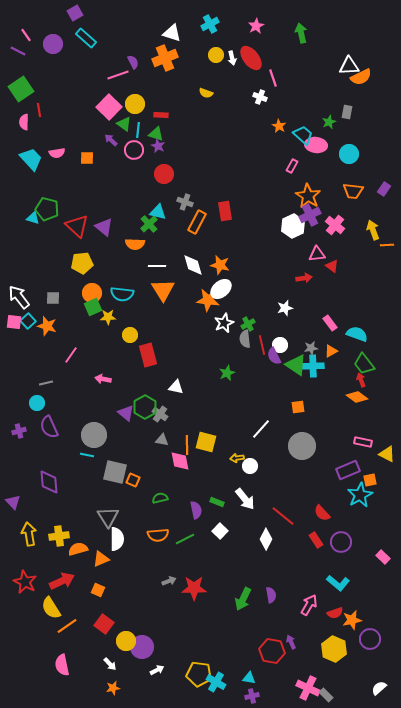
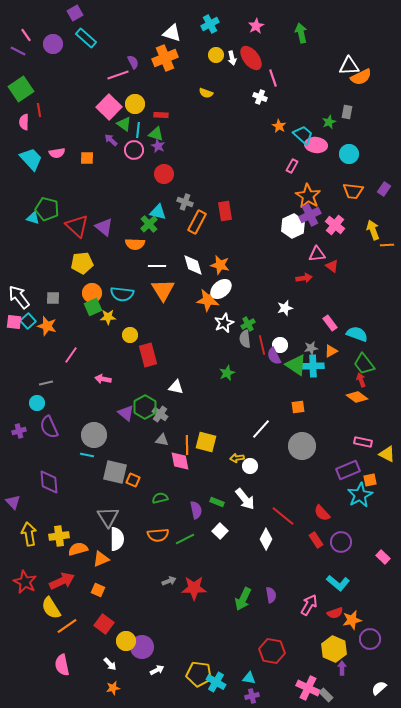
purple arrow at (291, 642): moved 51 px right, 26 px down; rotated 24 degrees clockwise
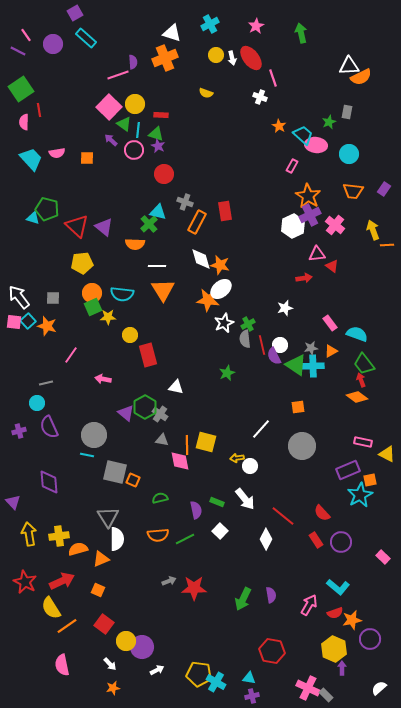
purple semicircle at (133, 62): rotated 24 degrees clockwise
white diamond at (193, 265): moved 8 px right, 6 px up
cyan L-shape at (338, 583): moved 4 px down
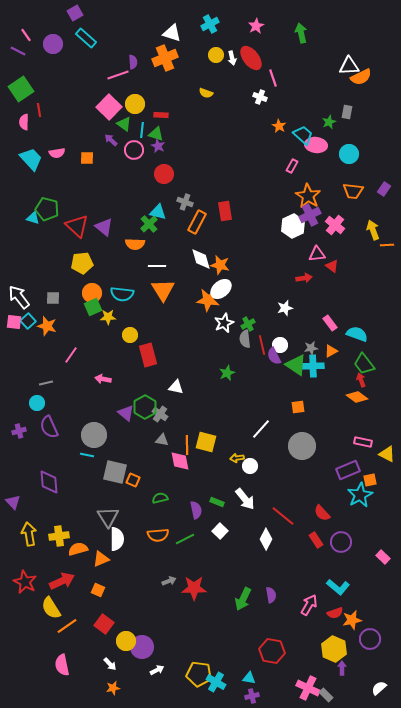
cyan line at (138, 130): moved 4 px right
